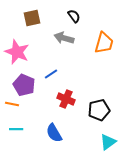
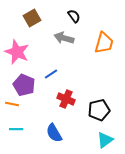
brown square: rotated 18 degrees counterclockwise
cyan triangle: moved 3 px left, 2 px up
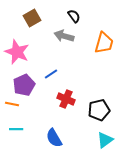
gray arrow: moved 2 px up
purple pentagon: rotated 25 degrees clockwise
blue semicircle: moved 5 px down
